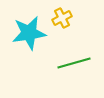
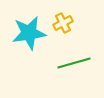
yellow cross: moved 1 px right, 5 px down
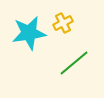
green line: rotated 24 degrees counterclockwise
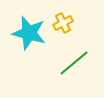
cyan star: rotated 24 degrees clockwise
